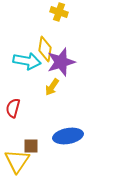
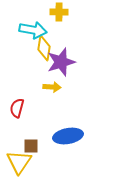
yellow cross: rotated 18 degrees counterclockwise
yellow diamond: moved 1 px left, 1 px up
cyan arrow: moved 6 px right, 31 px up
yellow arrow: rotated 120 degrees counterclockwise
red semicircle: moved 4 px right
yellow triangle: moved 2 px right, 1 px down
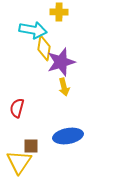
yellow arrow: moved 12 px right; rotated 72 degrees clockwise
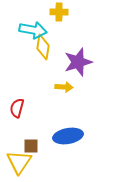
yellow diamond: moved 1 px left, 1 px up
purple star: moved 17 px right
yellow arrow: rotated 72 degrees counterclockwise
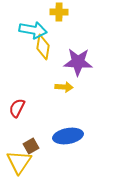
purple star: rotated 20 degrees clockwise
red semicircle: rotated 12 degrees clockwise
brown square: rotated 28 degrees counterclockwise
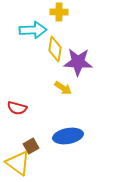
cyan arrow: rotated 12 degrees counterclockwise
yellow diamond: moved 12 px right, 2 px down
yellow arrow: moved 1 px left, 1 px down; rotated 30 degrees clockwise
red semicircle: rotated 102 degrees counterclockwise
yellow triangle: moved 1 px left, 1 px down; rotated 28 degrees counterclockwise
